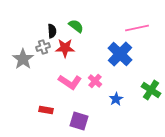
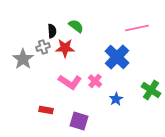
blue cross: moved 3 px left, 3 px down
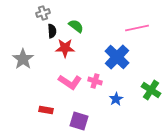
gray cross: moved 34 px up
pink cross: rotated 24 degrees counterclockwise
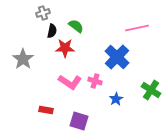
black semicircle: rotated 16 degrees clockwise
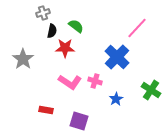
pink line: rotated 35 degrees counterclockwise
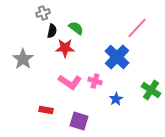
green semicircle: moved 2 px down
